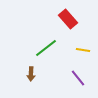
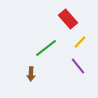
yellow line: moved 3 px left, 8 px up; rotated 56 degrees counterclockwise
purple line: moved 12 px up
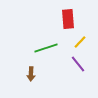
red rectangle: rotated 36 degrees clockwise
green line: rotated 20 degrees clockwise
purple line: moved 2 px up
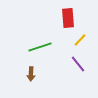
red rectangle: moved 1 px up
yellow line: moved 2 px up
green line: moved 6 px left, 1 px up
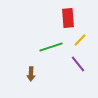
green line: moved 11 px right
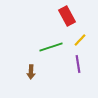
red rectangle: moved 1 px left, 2 px up; rotated 24 degrees counterclockwise
purple line: rotated 30 degrees clockwise
brown arrow: moved 2 px up
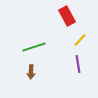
green line: moved 17 px left
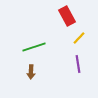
yellow line: moved 1 px left, 2 px up
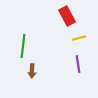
yellow line: rotated 32 degrees clockwise
green line: moved 11 px left, 1 px up; rotated 65 degrees counterclockwise
brown arrow: moved 1 px right, 1 px up
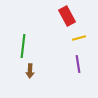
brown arrow: moved 2 px left
